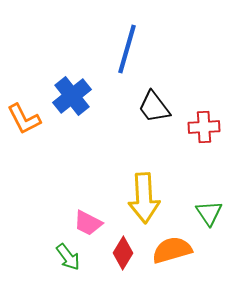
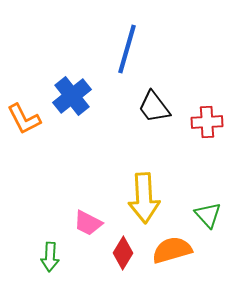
red cross: moved 3 px right, 5 px up
green triangle: moved 1 px left, 2 px down; rotated 8 degrees counterclockwise
green arrow: moved 18 px left; rotated 40 degrees clockwise
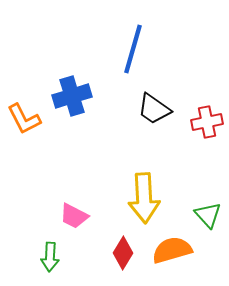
blue line: moved 6 px right
blue cross: rotated 21 degrees clockwise
black trapezoid: moved 2 px down; rotated 18 degrees counterclockwise
red cross: rotated 8 degrees counterclockwise
pink trapezoid: moved 14 px left, 7 px up
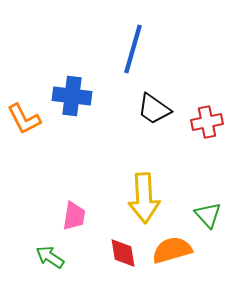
blue cross: rotated 24 degrees clockwise
pink trapezoid: rotated 108 degrees counterclockwise
red diamond: rotated 40 degrees counterclockwise
green arrow: rotated 120 degrees clockwise
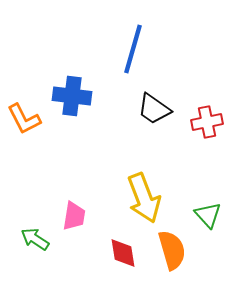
yellow arrow: rotated 18 degrees counterclockwise
orange semicircle: rotated 90 degrees clockwise
green arrow: moved 15 px left, 18 px up
